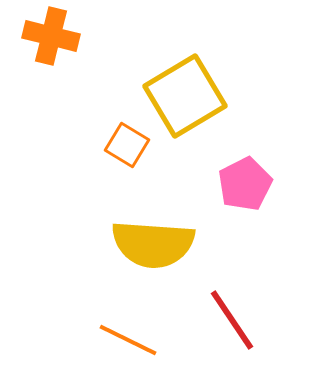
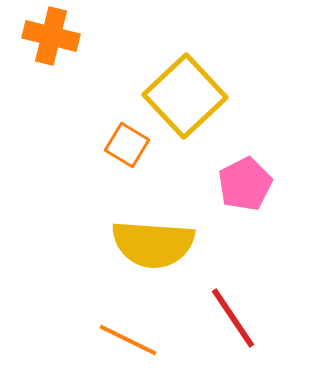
yellow square: rotated 12 degrees counterclockwise
red line: moved 1 px right, 2 px up
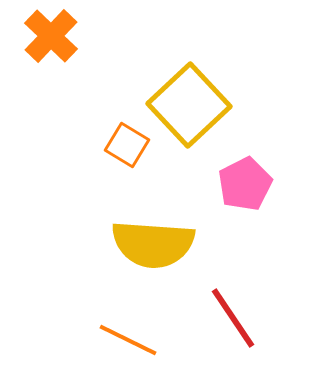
orange cross: rotated 30 degrees clockwise
yellow square: moved 4 px right, 9 px down
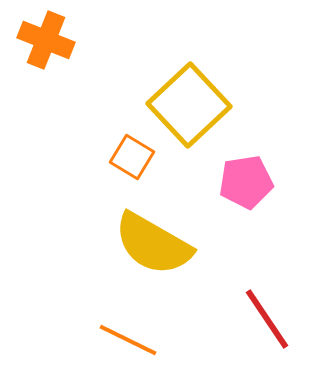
orange cross: moved 5 px left, 4 px down; rotated 22 degrees counterclockwise
orange square: moved 5 px right, 12 px down
pink pentagon: moved 1 px right, 2 px up; rotated 18 degrees clockwise
yellow semicircle: rotated 26 degrees clockwise
red line: moved 34 px right, 1 px down
